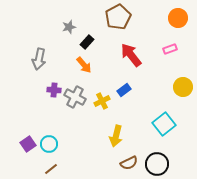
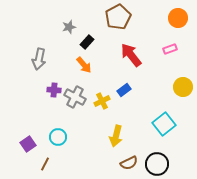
cyan circle: moved 9 px right, 7 px up
brown line: moved 6 px left, 5 px up; rotated 24 degrees counterclockwise
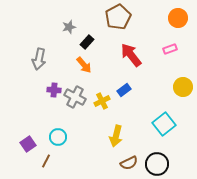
brown line: moved 1 px right, 3 px up
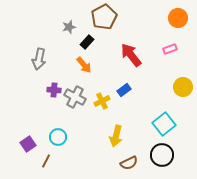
brown pentagon: moved 14 px left
black circle: moved 5 px right, 9 px up
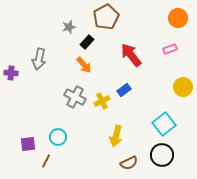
brown pentagon: moved 2 px right
purple cross: moved 43 px left, 17 px up
purple square: rotated 28 degrees clockwise
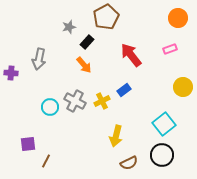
gray cross: moved 4 px down
cyan circle: moved 8 px left, 30 px up
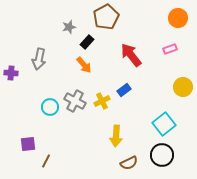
yellow arrow: rotated 10 degrees counterclockwise
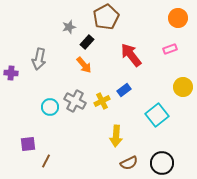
cyan square: moved 7 px left, 9 px up
black circle: moved 8 px down
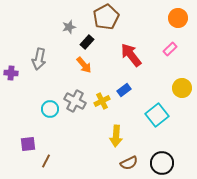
pink rectangle: rotated 24 degrees counterclockwise
yellow circle: moved 1 px left, 1 px down
cyan circle: moved 2 px down
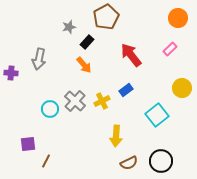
blue rectangle: moved 2 px right
gray cross: rotated 15 degrees clockwise
black circle: moved 1 px left, 2 px up
